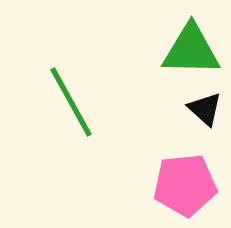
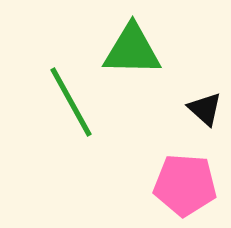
green triangle: moved 59 px left
pink pentagon: rotated 10 degrees clockwise
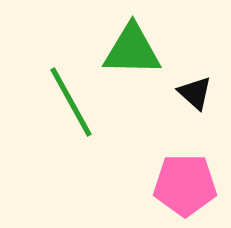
black triangle: moved 10 px left, 16 px up
pink pentagon: rotated 4 degrees counterclockwise
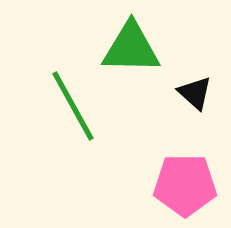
green triangle: moved 1 px left, 2 px up
green line: moved 2 px right, 4 px down
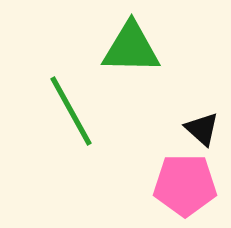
black triangle: moved 7 px right, 36 px down
green line: moved 2 px left, 5 px down
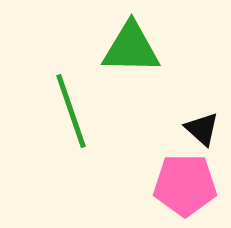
green line: rotated 10 degrees clockwise
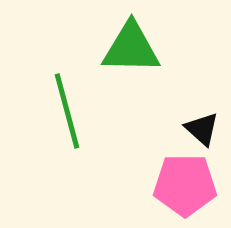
green line: moved 4 px left; rotated 4 degrees clockwise
